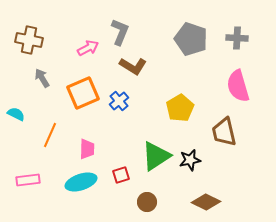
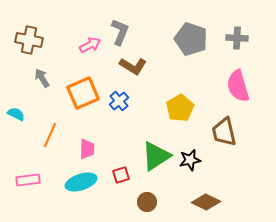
pink arrow: moved 2 px right, 3 px up
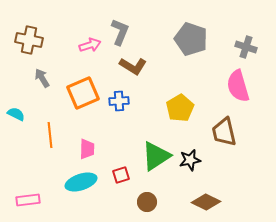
gray cross: moved 9 px right, 9 px down; rotated 15 degrees clockwise
pink arrow: rotated 10 degrees clockwise
blue cross: rotated 36 degrees clockwise
orange line: rotated 30 degrees counterclockwise
pink rectangle: moved 20 px down
